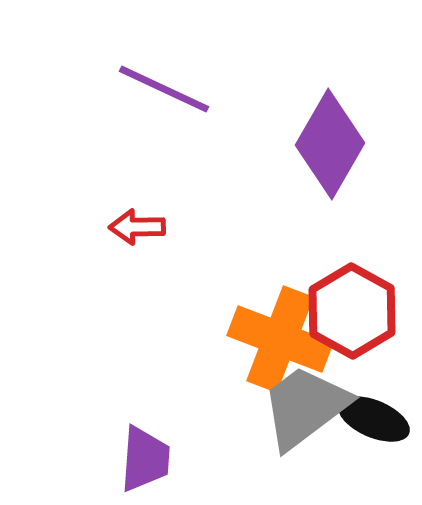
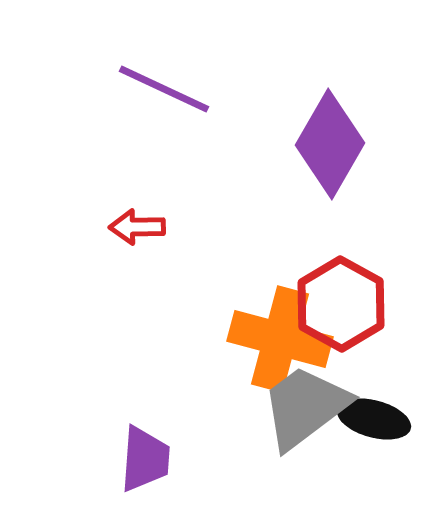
red hexagon: moved 11 px left, 7 px up
orange cross: rotated 6 degrees counterclockwise
black ellipse: rotated 8 degrees counterclockwise
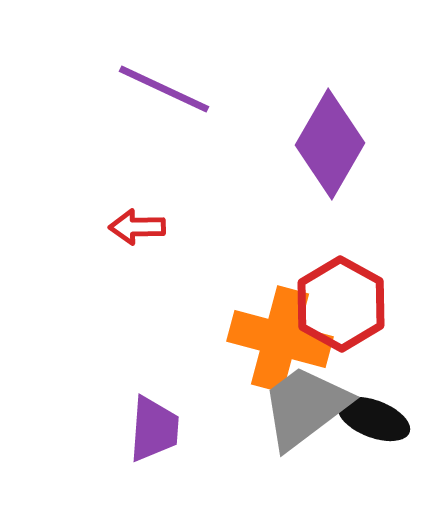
black ellipse: rotated 6 degrees clockwise
purple trapezoid: moved 9 px right, 30 px up
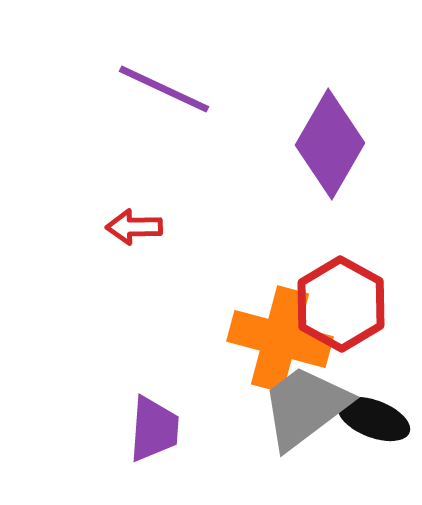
red arrow: moved 3 px left
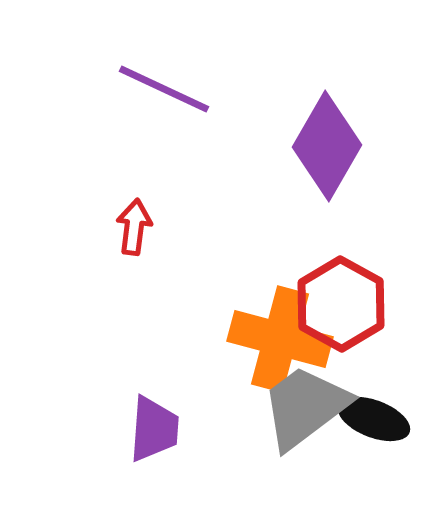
purple diamond: moved 3 px left, 2 px down
red arrow: rotated 98 degrees clockwise
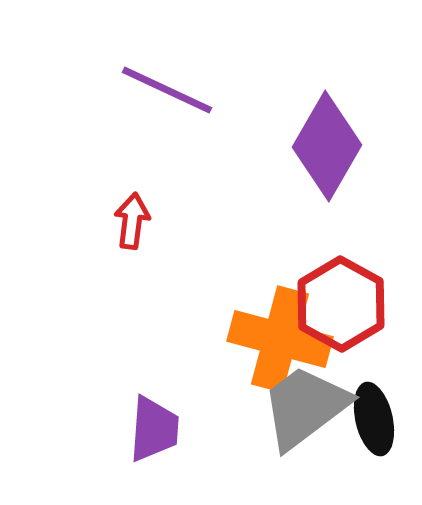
purple line: moved 3 px right, 1 px down
red arrow: moved 2 px left, 6 px up
black ellipse: rotated 56 degrees clockwise
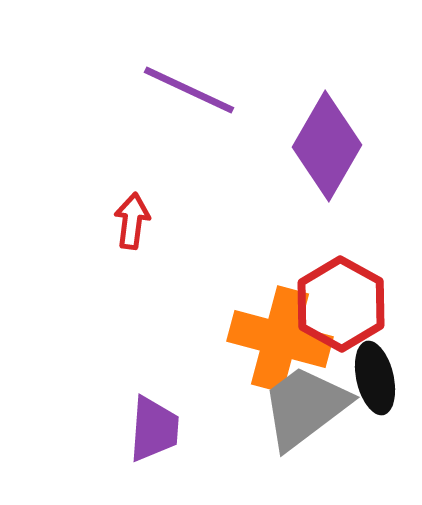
purple line: moved 22 px right
black ellipse: moved 1 px right, 41 px up
